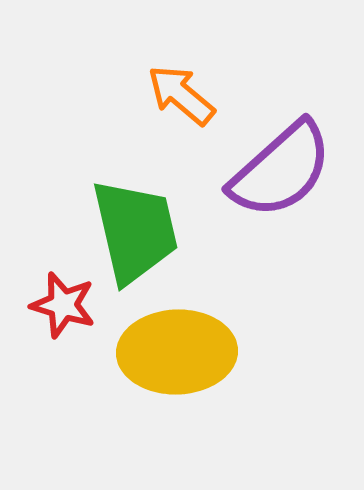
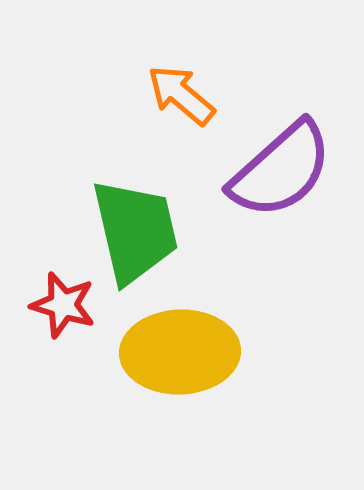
yellow ellipse: moved 3 px right
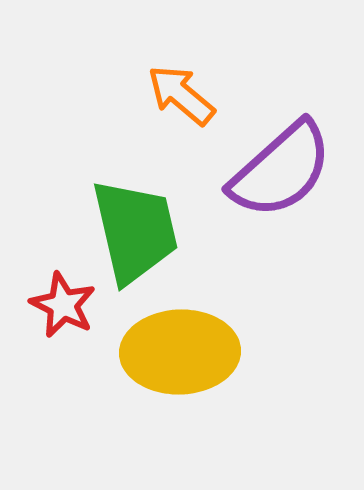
red star: rotated 10 degrees clockwise
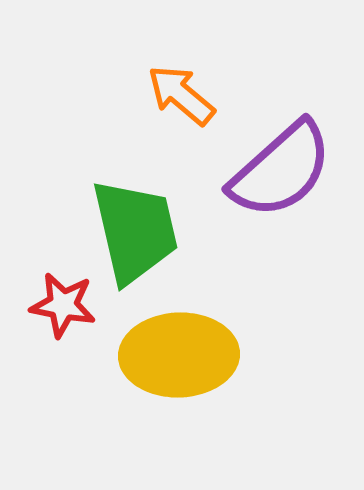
red star: rotated 16 degrees counterclockwise
yellow ellipse: moved 1 px left, 3 px down
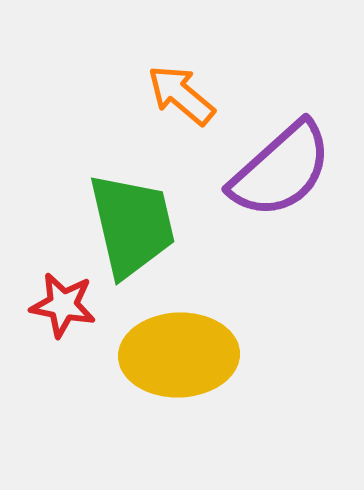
green trapezoid: moved 3 px left, 6 px up
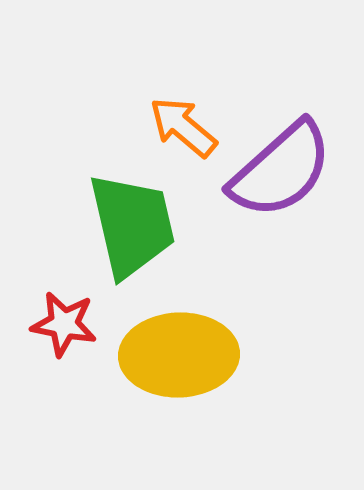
orange arrow: moved 2 px right, 32 px down
red star: moved 1 px right, 19 px down
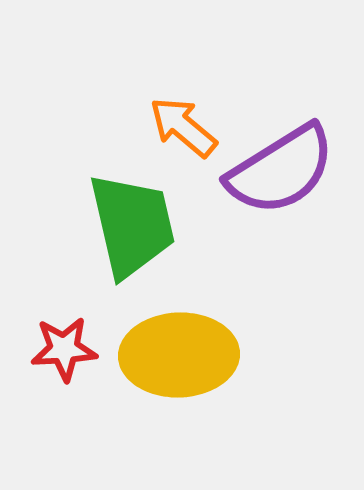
purple semicircle: rotated 10 degrees clockwise
red star: moved 25 px down; rotated 14 degrees counterclockwise
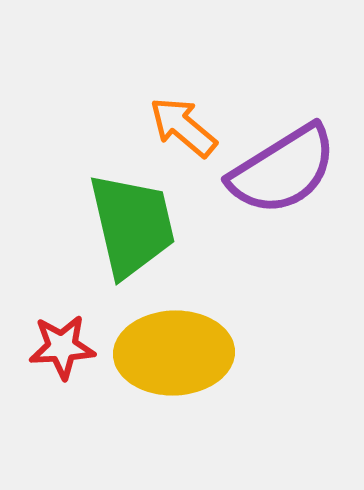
purple semicircle: moved 2 px right
red star: moved 2 px left, 2 px up
yellow ellipse: moved 5 px left, 2 px up
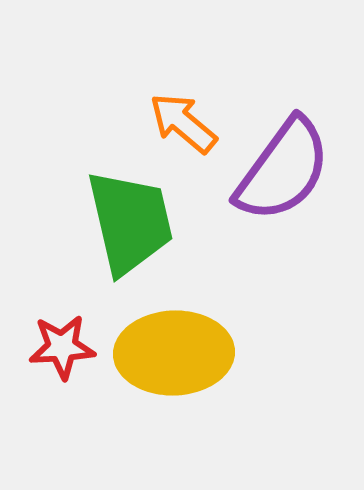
orange arrow: moved 4 px up
purple semicircle: rotated 22 degrees counterclockwise
green trapezoid: moved 2 px left, 3 px up
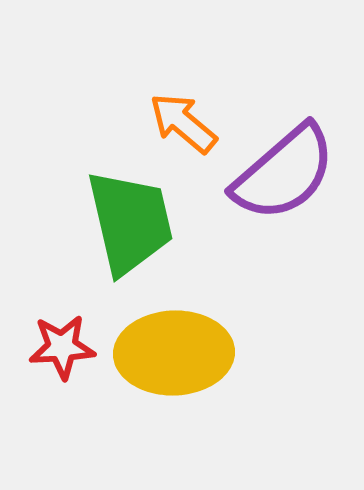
purple semicircle: moved 1 px right, 3 px down; rotated 13 degrees clockwise
